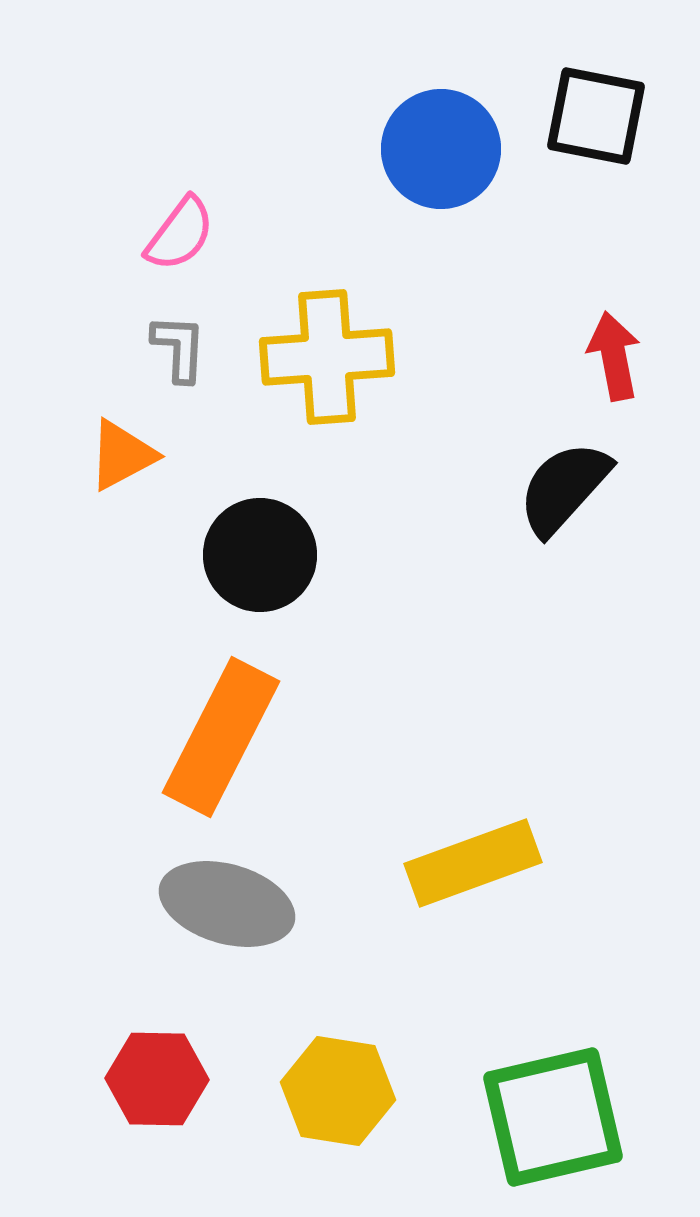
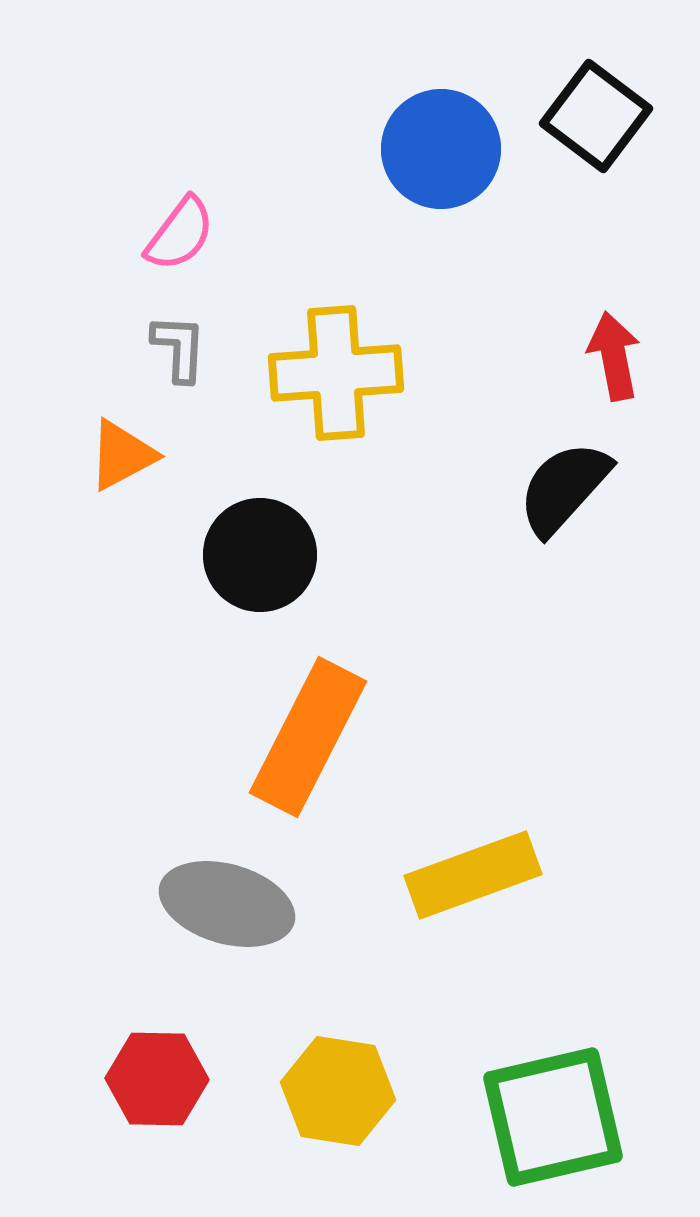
black square: rotated 26 degrees clockwise
yellow cross: moved 9 px right, 16 px down
orange rectangle: moved 87 px right
yellow rectangle: moved 12 px down
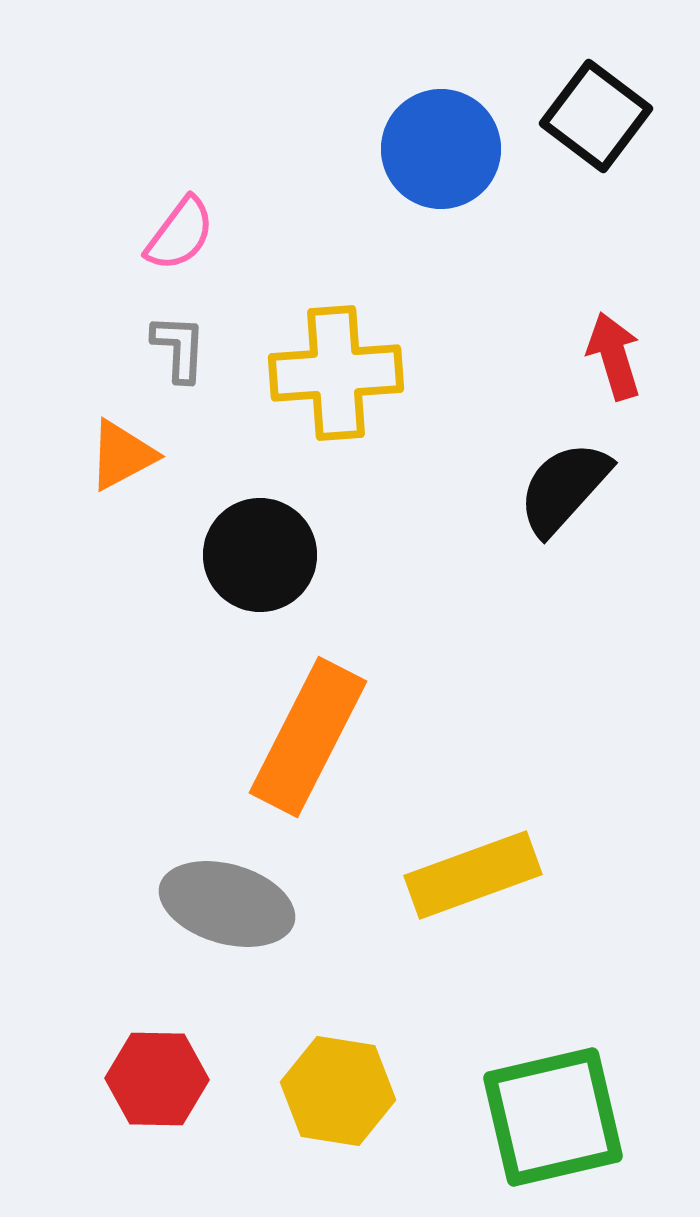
red arrow: rotated 6 degrees counterclockwise
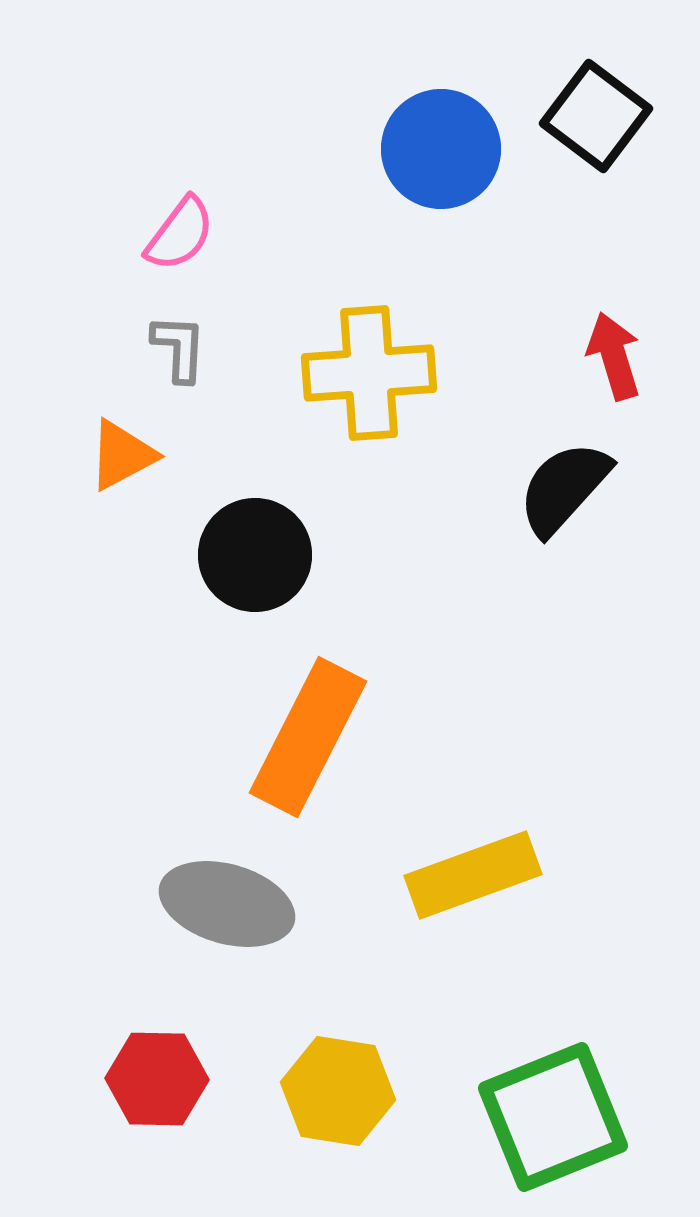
yellow cross: moved 33 px right
black circle: moved 5 px left
green square: rotated 9 degrees counterclockwise
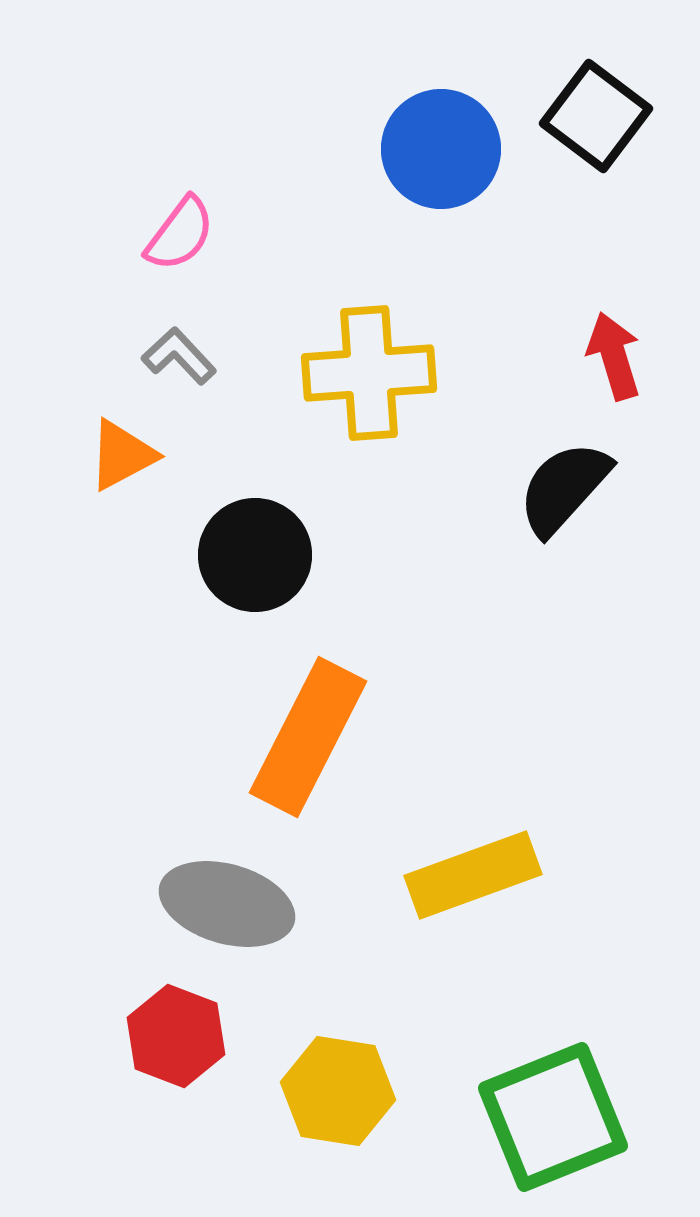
gray L-shape: moved 8 px down; rotated 46 degrees counterclockwise
red hexagon: moved 19 px right, 43 px up; rotated 20 degrees clockwise
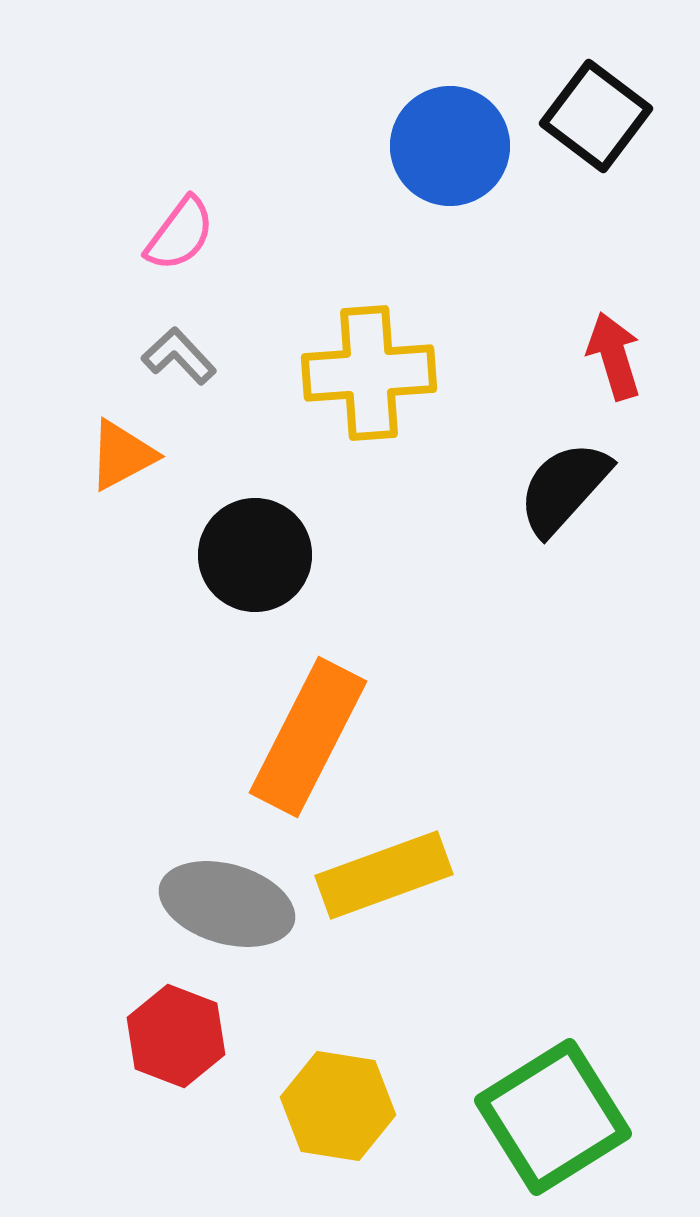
blue circle: moved 9 px right, 3 px up
yellow rectangle: moved 89 px left
yellow hexagon: moved 15 px down
green square: rotated 10 degrees counterclockwise
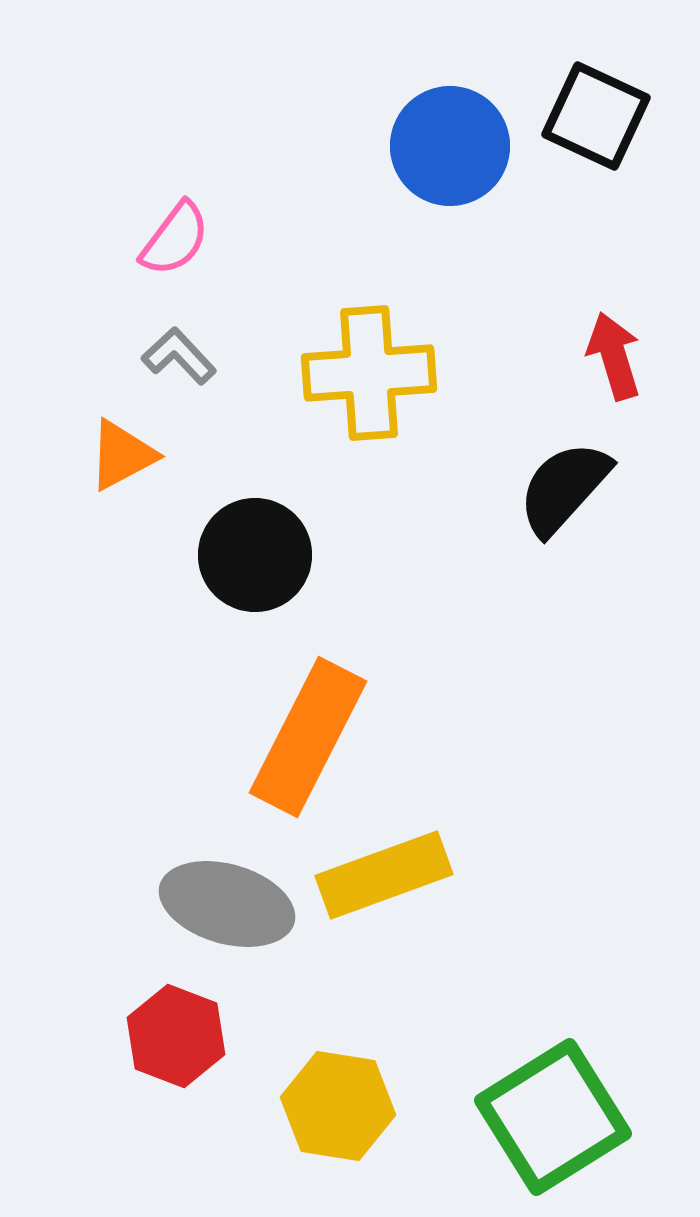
black square: rotated 12 degrees counterclockwise
pink semicircle: moved 5 px left, 5 px down
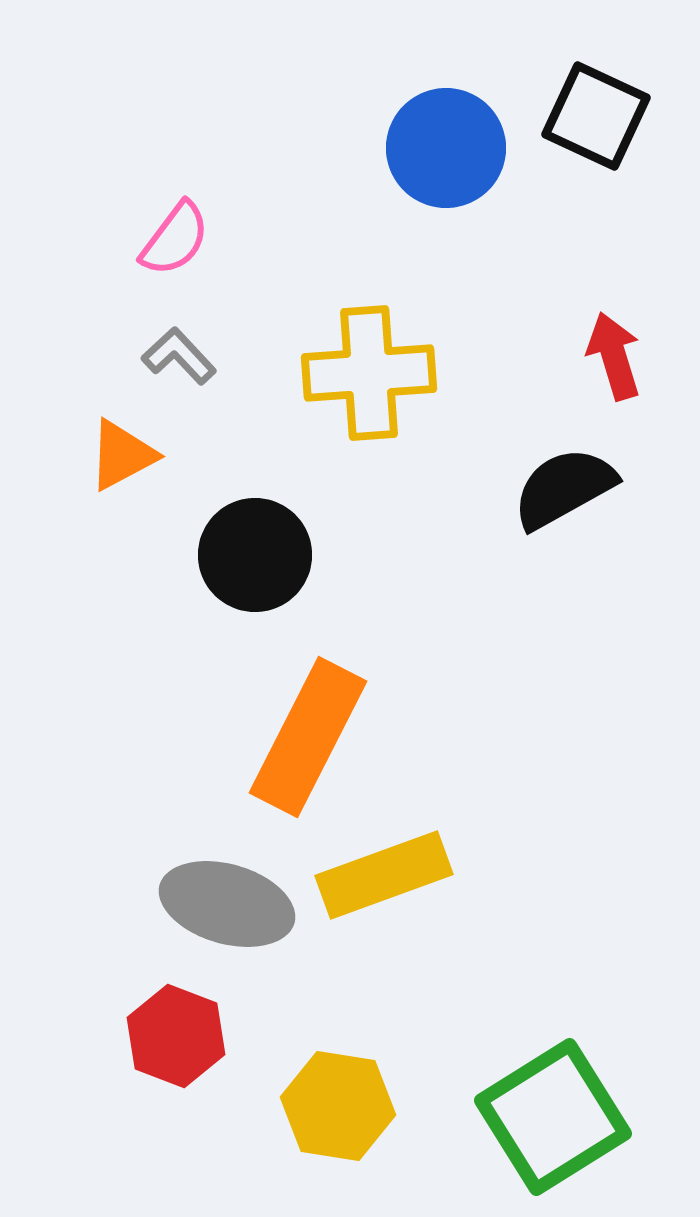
blue circle: moved 4 px left, 2 px down
black semicircle: rotated 19 degrees clockwise
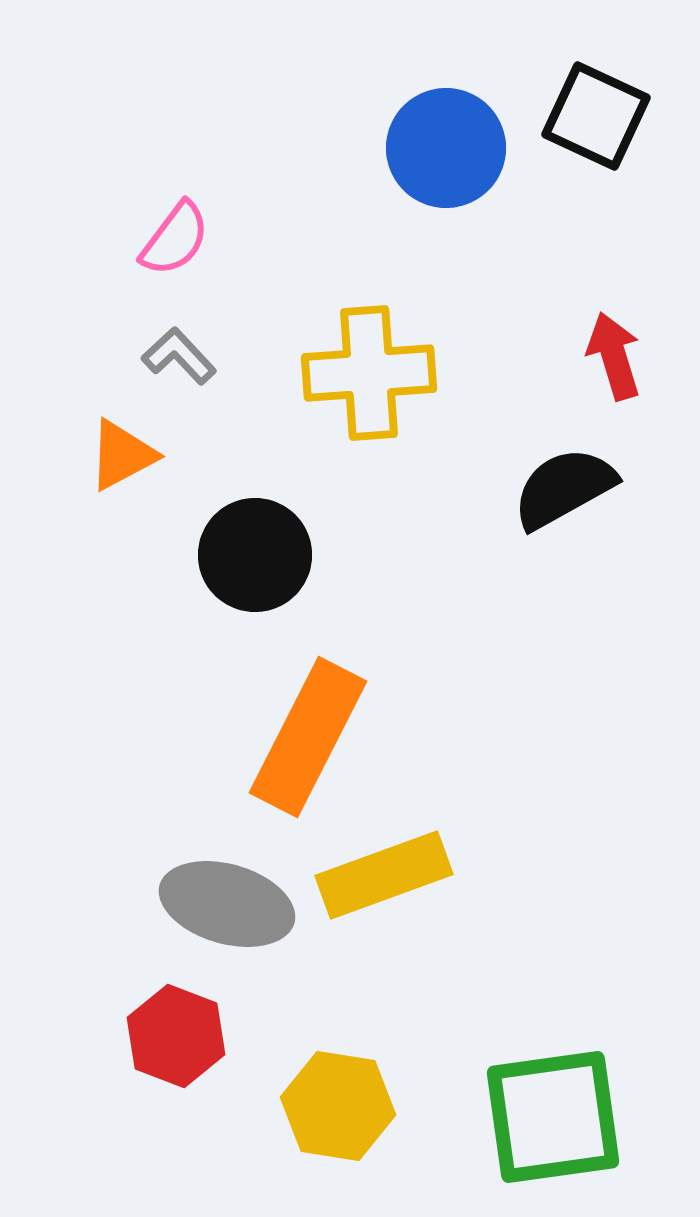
green square: rotated 24 degrees clockwise
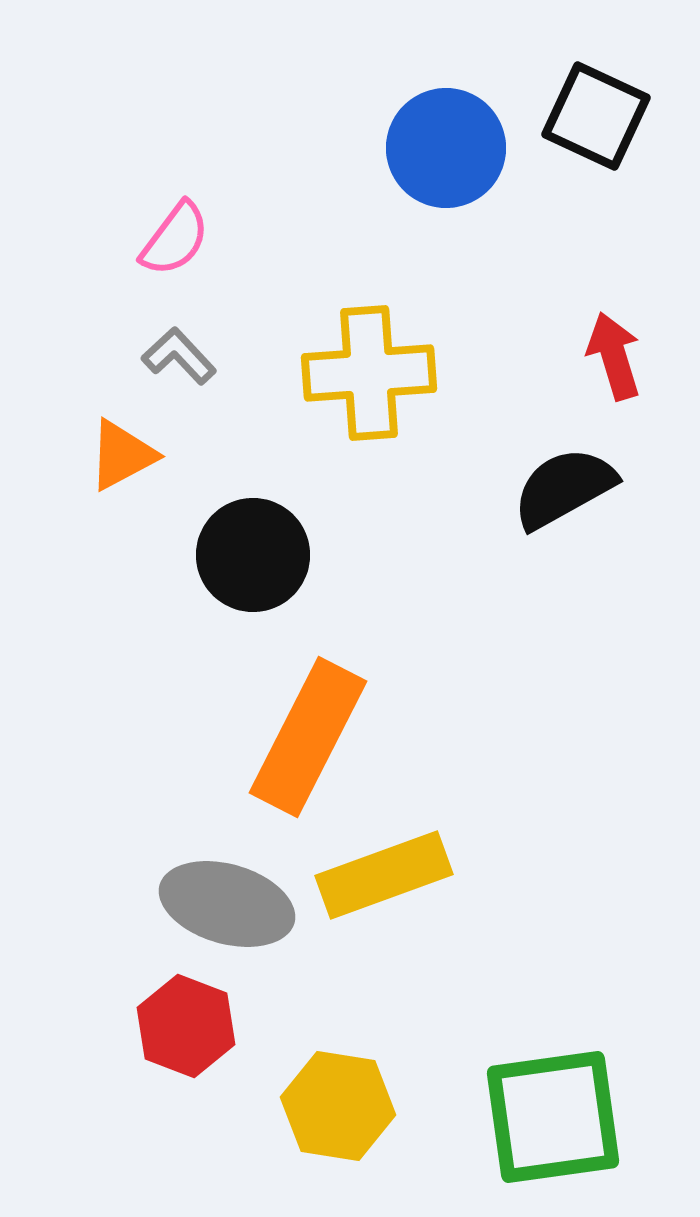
black circle: moved 2 px left
red hexagon: moved 10 px right, 10 px up
